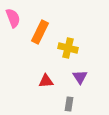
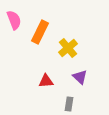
pink semicircle: moved 1 px right, 2 px down
yellow cross: rotated 36 degrees clockwise
purple triangle: rotated 14 degrees counterclockwise
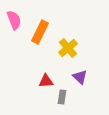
gray rectangle: moved 7 px left, 7 px up
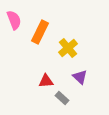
gray rectangle: moved 1 px down; rotated 56 degrees counterclockwise
